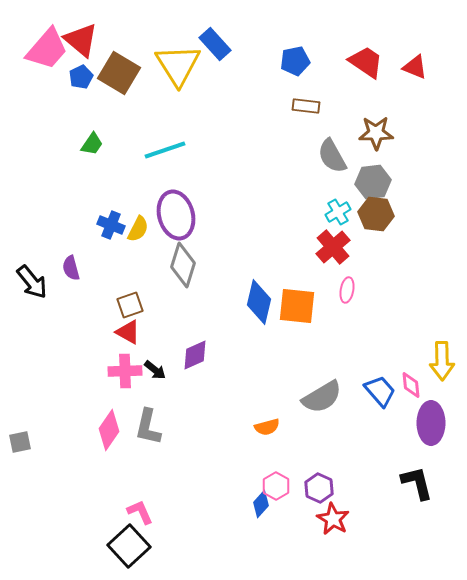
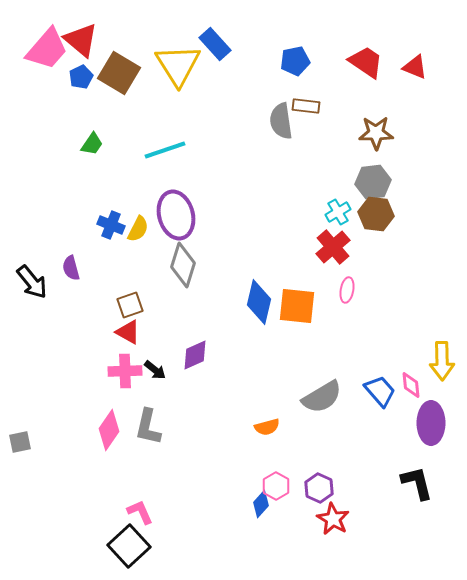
gray semicircle at (332, 156): moved 51 px left, 35 px up; rotated 21 degrees clockwise
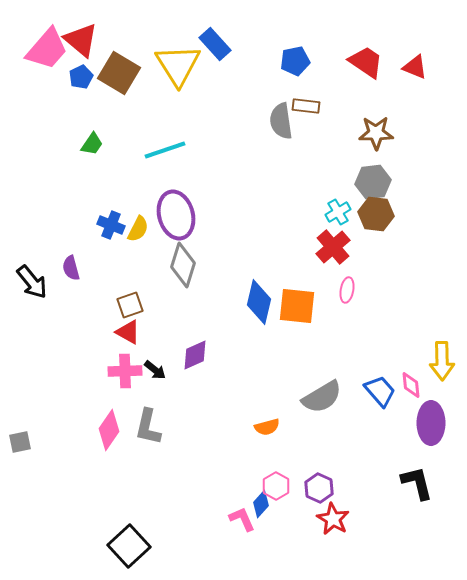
pink L-shape at (140, 512): moved 102 px right, 7 px down
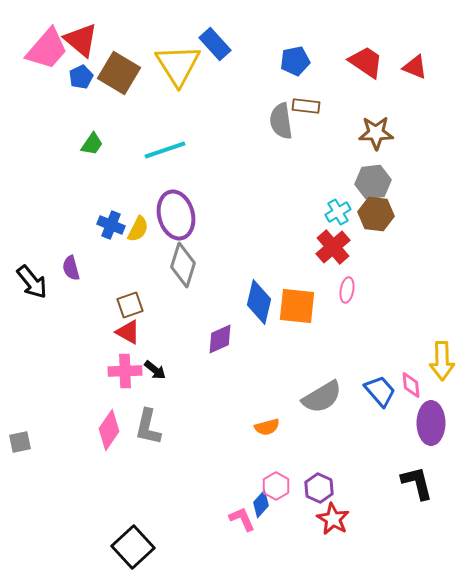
purple diamond at (195, 355): moved 25 px right, 16 px up
black square at (129, 546): moved 4 px right, 1 px down
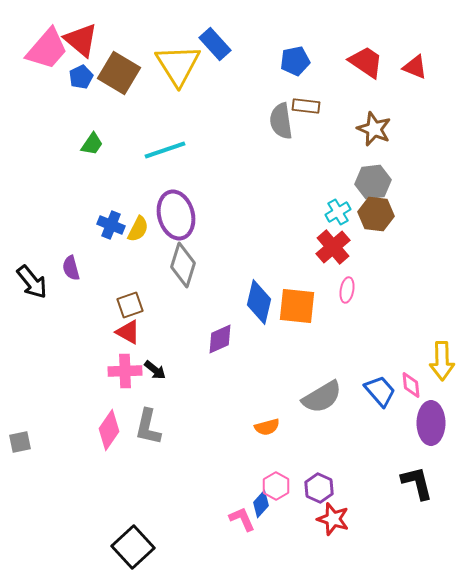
brown star at (376, 133): moved 2 px left, 4 px up; rotated 24 degrees clockwise
red star at (333, 519): rotated 12 degrees counterclockwise
